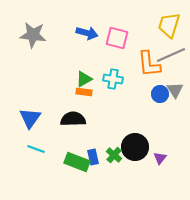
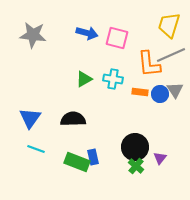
orange rectangle: moved 56 px right
green cross: moved 22 px right, 11 px down
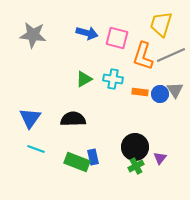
yellow trapezoid: moved 8 px left, 1 px up
orange L-shape: moved 6 px left, 8 px up; rotated 24 degrees clockwise
green cross: rotated 21 degrees clockwise
